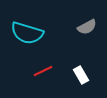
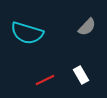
gray semicircle: rotated 18 degrees counterclockwise
red line: moved 2 px right, 9 px down
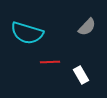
red line: moved 5 px right, 18 px up; rotated 24 degrees clockwise
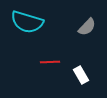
cyan semicircle: moved 11 px up
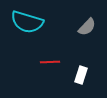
white rectangle: rotated 48 degrees clockwise
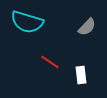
red line: rotated 36 degrees clockwise
white rectangle: rotated 24 degrees counterclockwise
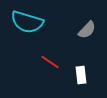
gray semicircle: moved 3 px down
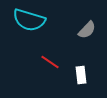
cyan semicircle: moved 2 px right, 2 px up
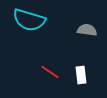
gray semicircle: rotated 126 degrees counterclockwise
red line: moved 10 px down
